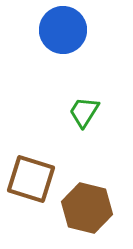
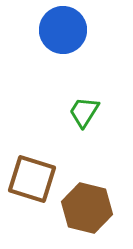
brown square: moved 1 px right
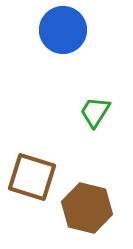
green trapezoid: moved 11 px right
brown square: moved 2 px up
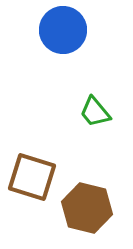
green trapezoid: rotated 72 degrees counterclockwise
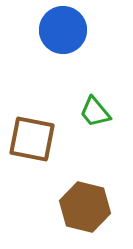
brown square: moved 38 px up; rotated 6 degrees counterclockwise
brown hexagon: moved 2 px left, 1 px up
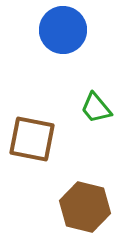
green trapezoid: moved 1 px right, 4 px up
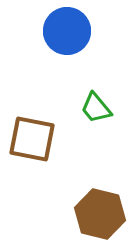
blue circle: moved 4 px right, 1 px down
brown hexagon: moved 15 px right, 7 px down
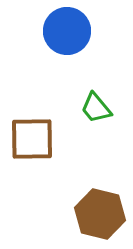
brown square: rotated 12 degrees counterclockwise
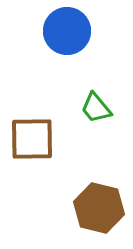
brown hexagon: moved 1 px left, 6 px up
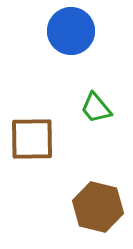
blue circle: moved 4 px right
brown hexagon: moved 1 px left, 1 px up
